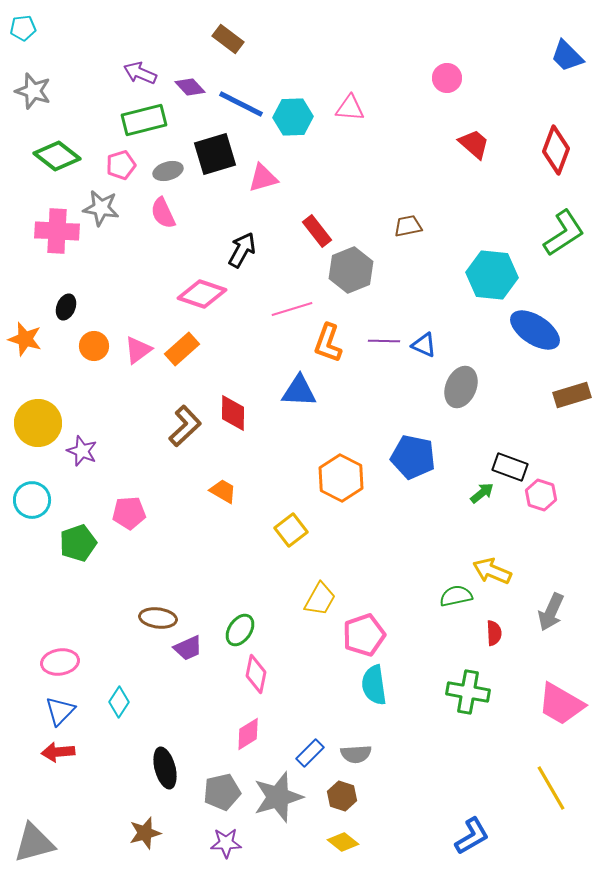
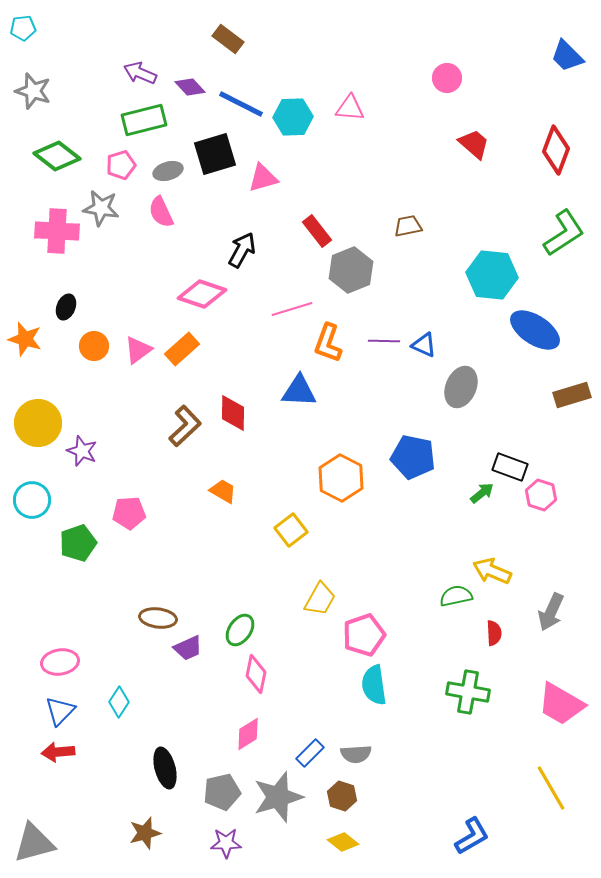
pink semicircle at (163, 213): moved 2 px left, 1 px up
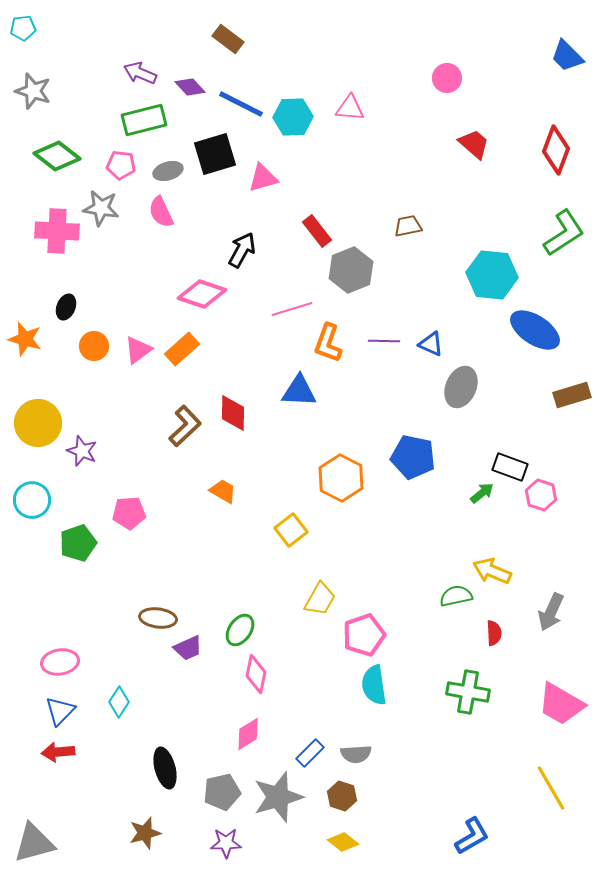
pink pentagon at (121, 165): rotated 24 degrees clockwise
blue triangle at (424, 345): moved 7 px right, 1 px up
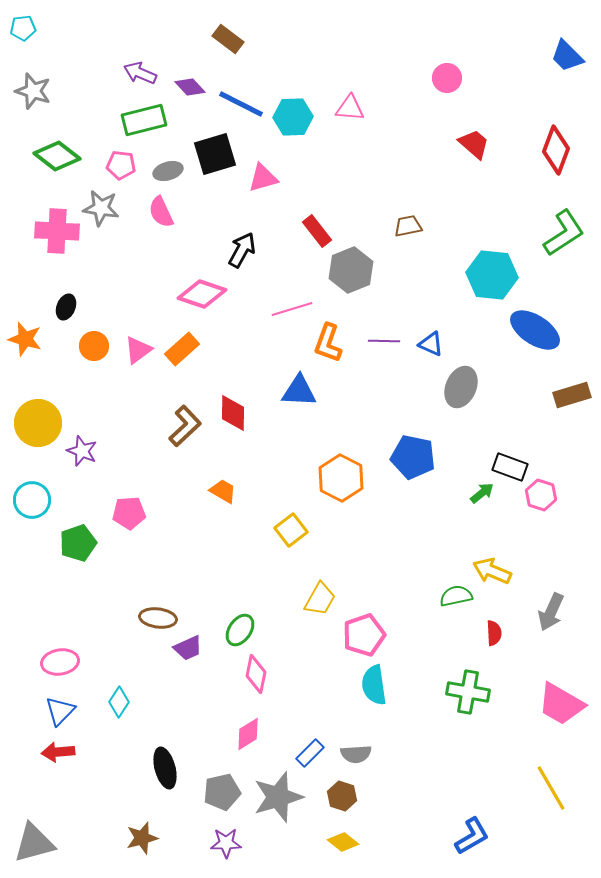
brown star at (145, 833): moved 3 px left, 5 px down
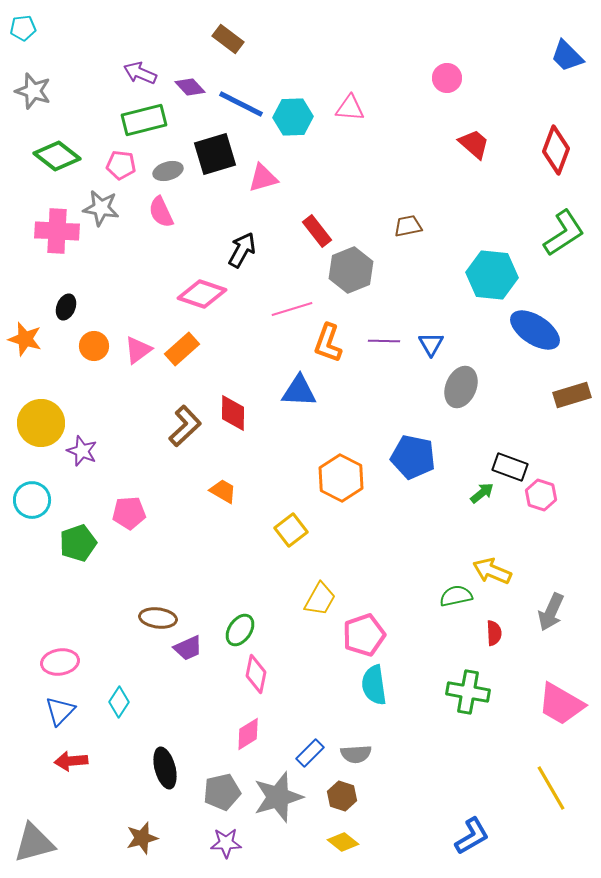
blue triangle at (431, 344): rotated 36 degrees clockwise
yellow circle at (38, 423): moved 3 px right
red arrow at (58, 752): moved 13 px right, 9 px down
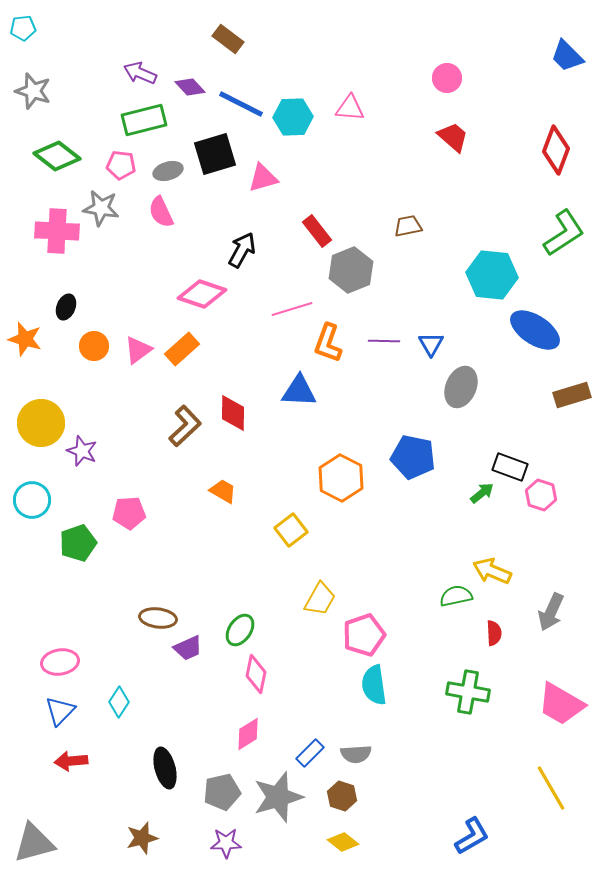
red trapezoid at (474, 144): moved 21 px left, 7 px up
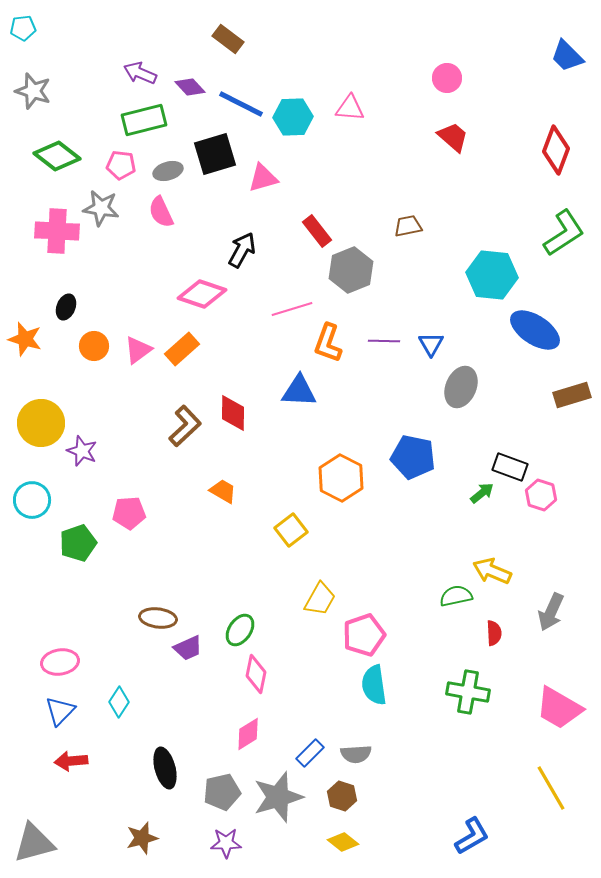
pink trapezoid at (561, 704): moved 2 px left, 4 px down
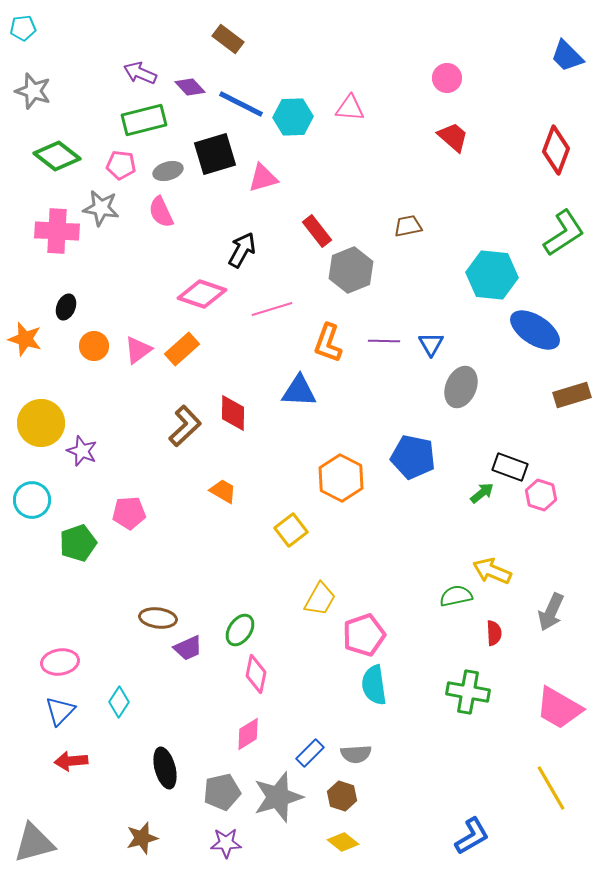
pink line at (292, 309): moved 20 px left
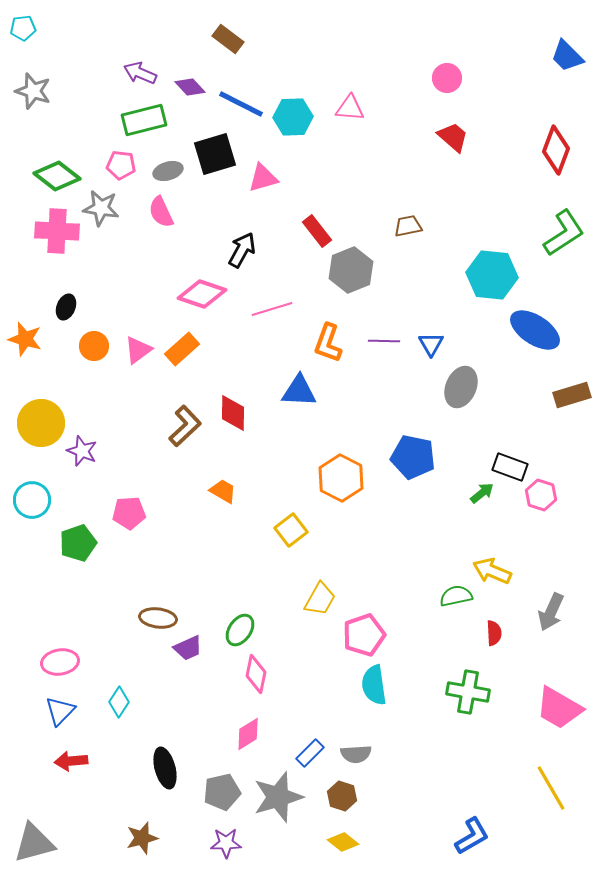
green diamond at (57, 156): moved 20 px down
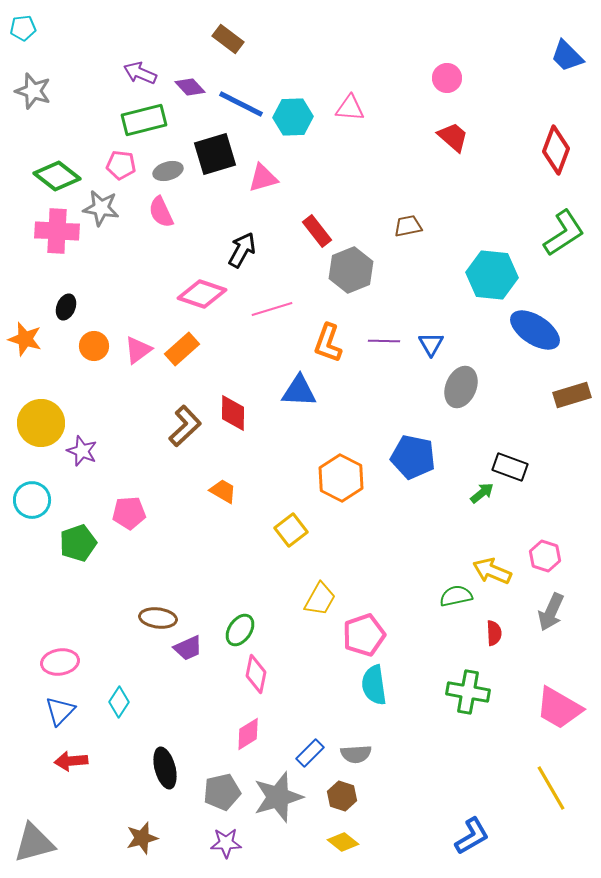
pink hexagon at (541, 495): moved 4 px right, 61 px down
